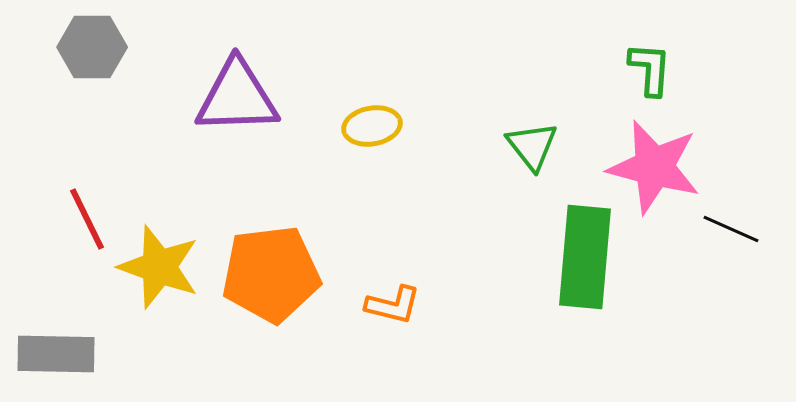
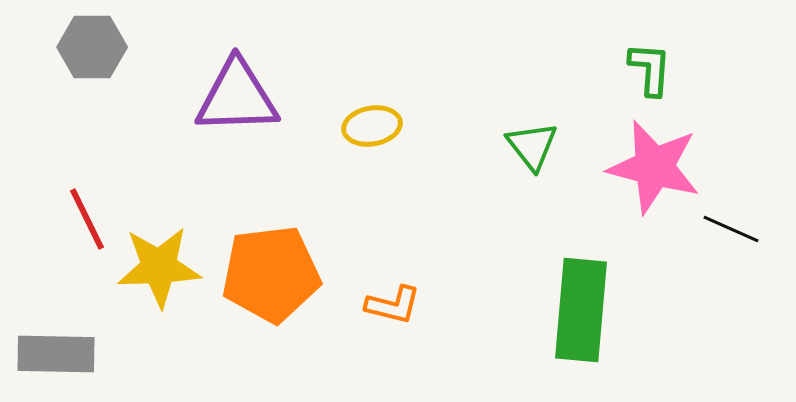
green rectangle: moved 4 px left, 53 px down
yellow star: rotated 22 degrees counterclockwise
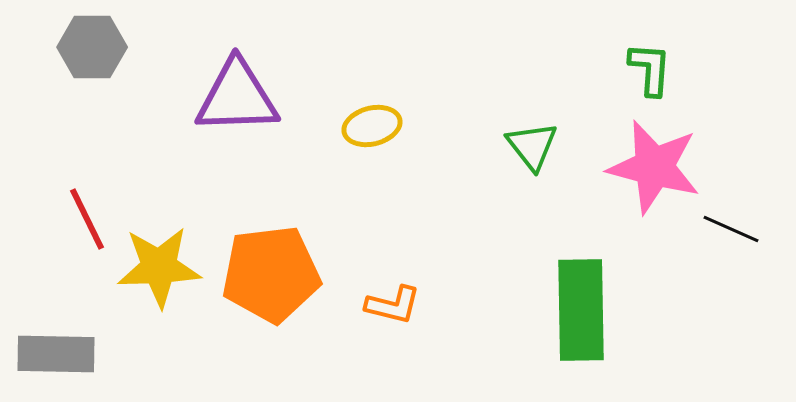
yellow ellipse: rotated 4 degrees counterclockwise
green rectangle: rotated 6 degrees counterclockwise
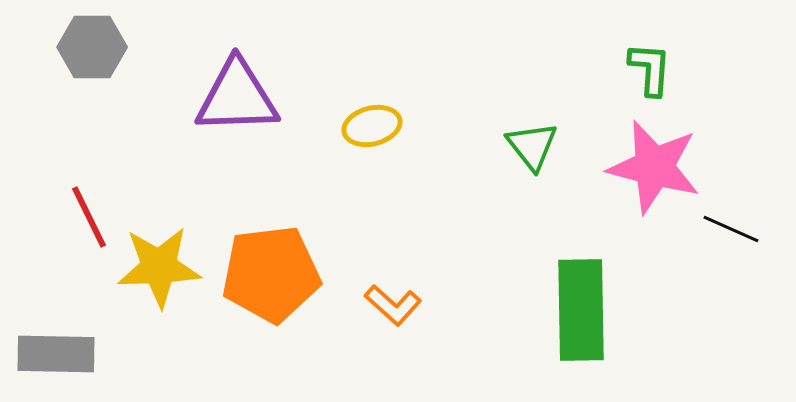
red line: moved 2 px right, 2 px up
orange L-shape: rotated 28 degrees clockwise
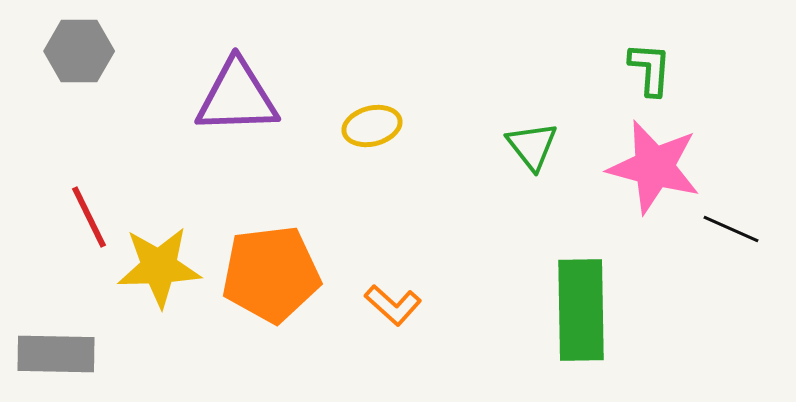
gray hexagon: moved 13 px left, 4 px down
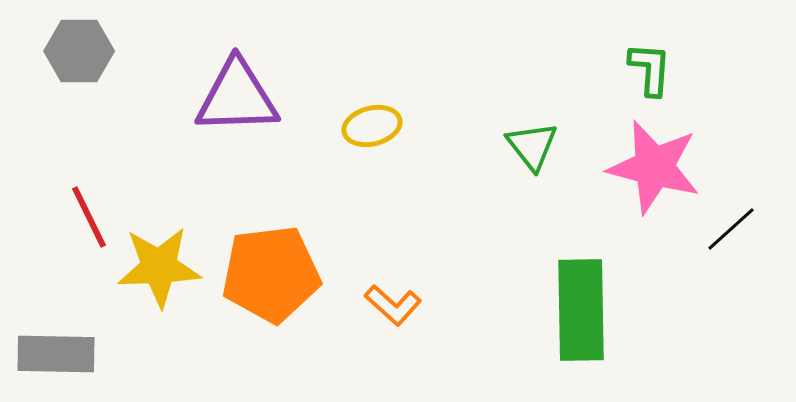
black line: rotated 66 degrees counterclockwise
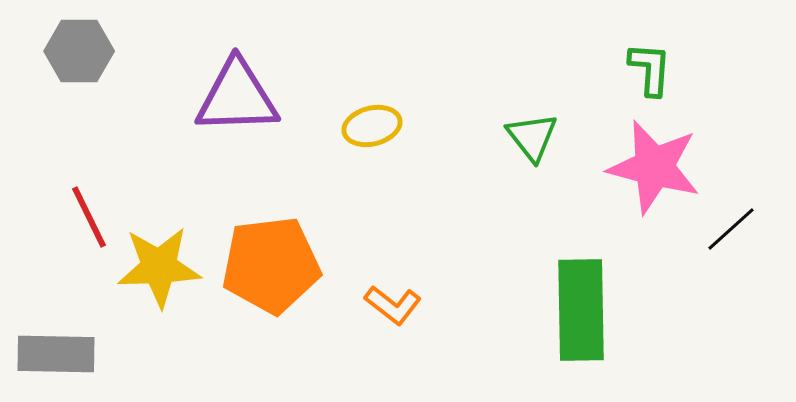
green triangle: moved 9 px up
orange pentagon: moved 9 px up
orange L-shape: rotated 4 degrees counterclockwise
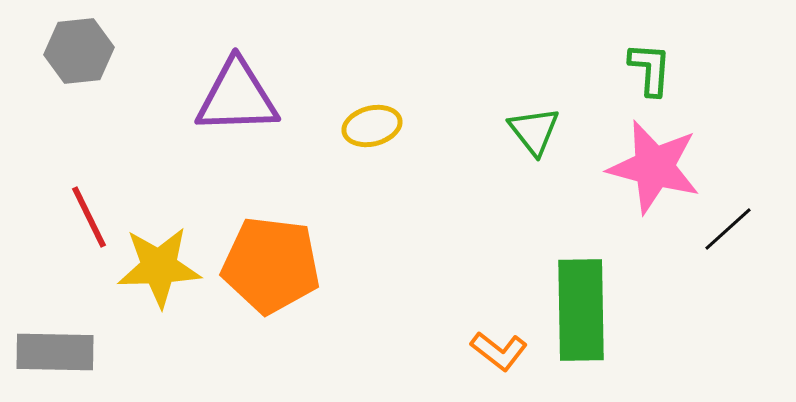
gray hexagon: rotated 6 degrees counterclockwise
green triangle: moved 2 px right, 6 px up
black line: moved 3 px left
orange pentagon: rotated 14 degrees clockwise
orange L-shape: moved 106 px right, 46 px down
gray rectangle: moved 1 px left, 2 px up
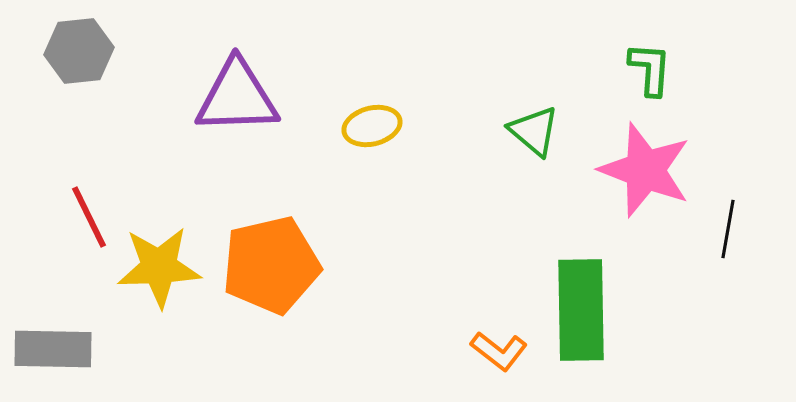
green triangle: rotated 12 degrees counterclockwise
pink star: moved 9 px left, 3 px down; rotated 6 degrees clockwise
black line: rotated 38 degrees counterclockwise
orange pentagon: rotated 20 degrees counterclockwise
gray rectangle: moved 2 px left, 3 px up
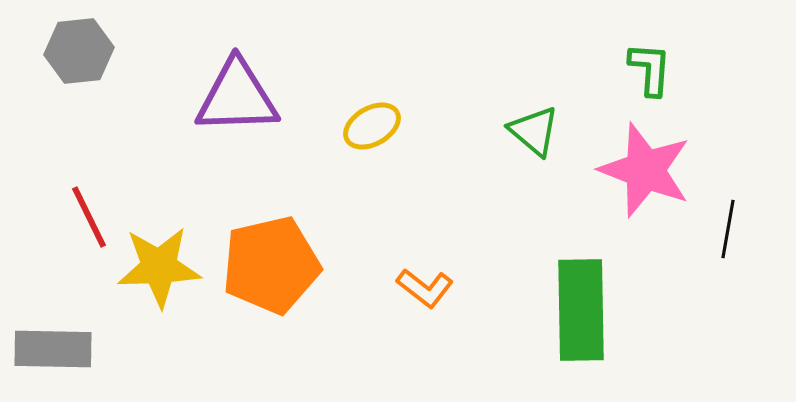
yellow ellipse: rotated 16 degrees counterclockwise
orange L-shape: moved 74 px left, 63 px up
